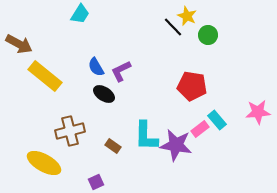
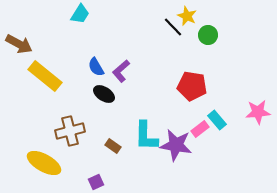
purple L-shape: rotated 15 degrees counterclockwise
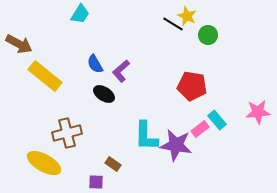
black line: moved 3 px up; rotated 15 degrees counterclockwise
blue semicircle: moved 1 px left, 3 px up
brown cross: moved 3 px left, 2 px down
brown rectangle: moved 18 px down
purple square: rotated 28 degrees clockwise
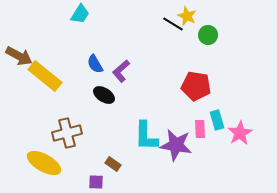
brown arrow: moved 12 px down
red pentagon: moved 4 px right
black ellipse: moved 1 px down
pink star: moved 18 px left, 21 px down; rotated 25 degrees counterclockwise
cyan rectangle: rotated 24 degrees clockwise
pink rectangle: rotated 54 degrees counterclockwise
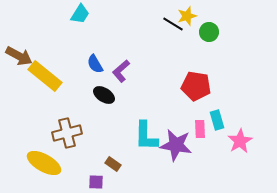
yellow star: rotated 30 degrees clockwise
green circle: moved 1 px right, 3 px up
pink star: moved 8 px down
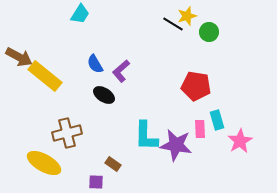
brown arrow: moved 1 px down
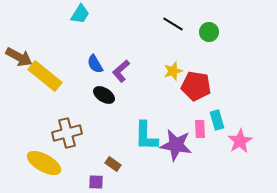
yellow star: moved 14 px left, 55 px down
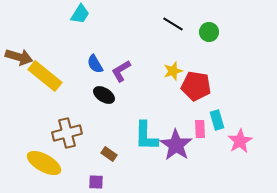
brown arrow: rotated 12 degrees counterclockwise
purple L-shape: rotated 10 degrees clockwise
purple star: rotated 24 degrees clockwise
brown rectangle: moved 4 px left, 10 px up
